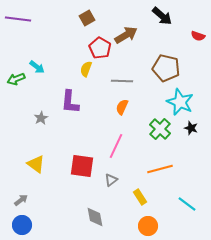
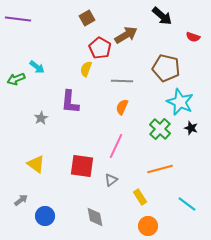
red semicircle: moved 5 px left, 1 px down
blue circle: moved 23 px right, 9 px up
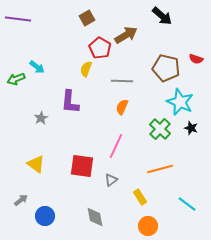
red semicircle: moved 3 px right, 22 px down
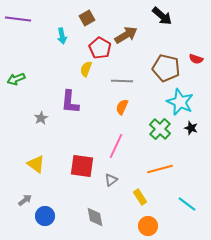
cyan arrow: moved 25 px right, 31 px up; rotated 42 degrees clockwise
gray arrow: moved 4 px right
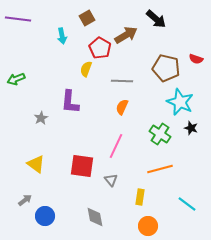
black arrow: moved 6 px left, 3 px down
green cross: moved 5 px down; rotated 10 degrees counterclockwise
gray triangle: rotated 32 degrees counterclockwise
yellow rectangle: rotated 42 degrees clockwise
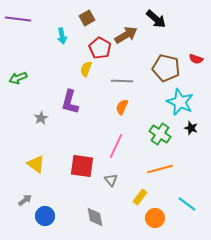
green arrow: moved 2 px right, 1 px up
purple L-shape: rotated 10 degrees clockwise
yellow rectangle: rotated 28 degrees clockwise
orange circle: moved 7 px right, 8 px up
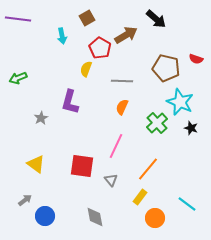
green cross: moved 3 px left, 11 px up; rotated 15 degrees clockwise
orange line: moved 12 px left; rotated 35 degrees counterclockwise
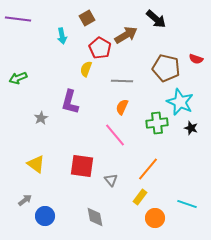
green cross: rotated 35 degrees clockwise
pink line: moved 1 px left, 11 px up; rotated 65 degrees counterclockwise
cyan line: rotated 18 degrees counterclockwise
